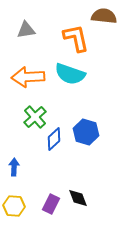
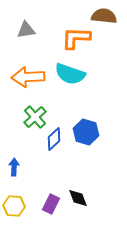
orange L-shape: rotated 76 degrees counterclockwise
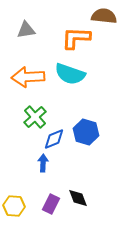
blue diamond: rotated 20 degrees clockwise
blue arrow: moved 29 px right, 4 px up
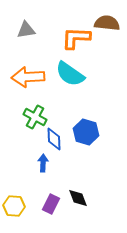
brown semicircle: moved 3 px right, 7 px down
cyan semicircle: rotated 16 degrees clockwise
green cross: rotated 20 degrees counterclockwise
blue diamond: rotated 70 degrees counterclockwise
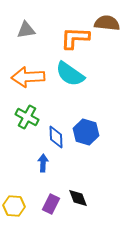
orange L-shape: moved 1 px left
green cross: moved 8 px left
blue diamond: moved 2 px right, 2 px up
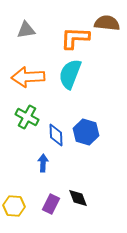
cyan semicircle: rotated 76 degrees clockwise
blue diamond: moved 2 px up
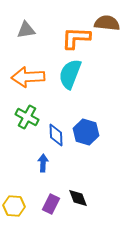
orange L-shape: moved 1 px right
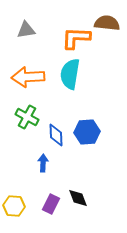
cyan semicircle: rotated 12 degrees counterclockwise
blue hexagon: moved 1 px right; rotated 20 degrees counterclockwise
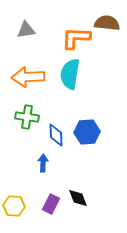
green cross: rotated 20 degrees counterclockwise
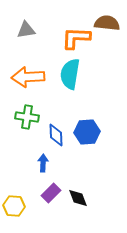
purple rectangle: moved 11 px up; rotated 18 degrees clockwise
